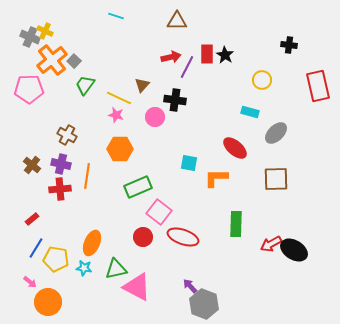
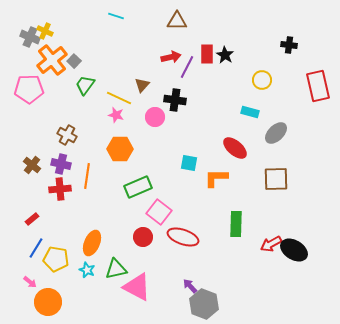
cyan star at (84, 268): moved 3 px right, 2 px down; rotated 14 degrees clockwise
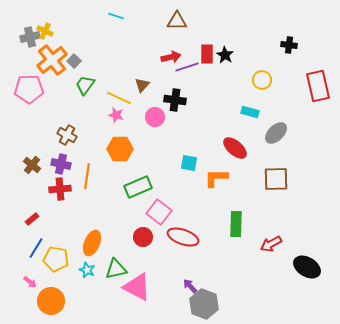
gray cross at (30, 37): rotated 36 degrees counterclockwise
purple line at (187, 67): rotated 45 degrees clockwise
black ellipse at (294, 250): moved 13 px right, 17 px down
orange circle at (48, 302): moved 3 px right, 1 px up
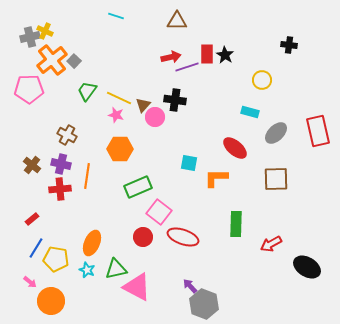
green trapezoid at (85, 85): moved 2 px right, 6 px down
brown triangle at (142, 85): moved 1 px right, 20 px down
red rectangle at (318, 86): moved 45 px down
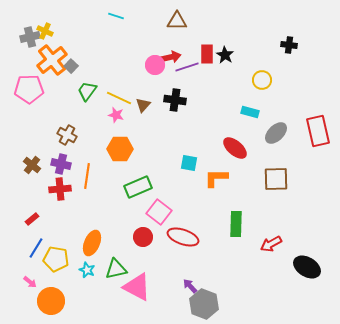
gray square at (74, 61): moved 3 px left, 5 px down
pink circle at (155, 117): moved 52 px up
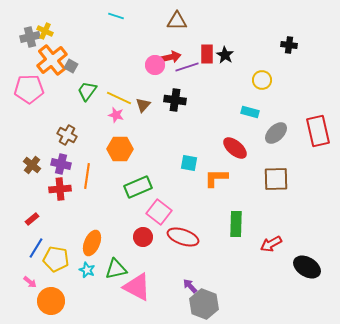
gray square at (71, 66): rotated 16 degrees counterclockwise
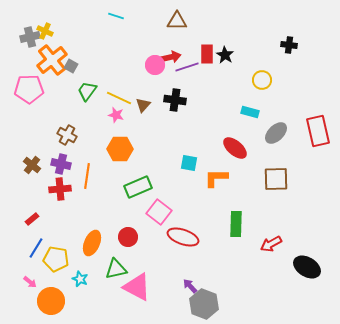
red circle at (143, 237): moved 15 px left
cyan star at (87, 270): moved 7 px left, 9 px down
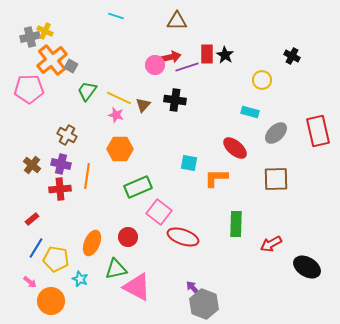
black cross at (289, 45): moved 3 px right, 11 px down; rotated 21 degrees clockwise
purple arrow at (190, 286): moved 3 px right, 2 px down
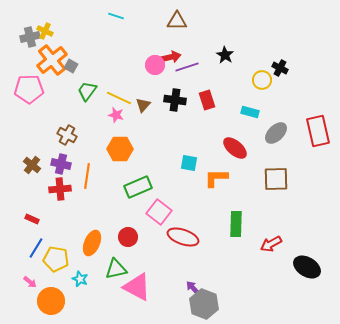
red rectangle at (207, 54): moved 46 px down; rotated 18 degrees counterclockwise
black cross at (292, 56): moved 12 px left, 12 px down
red rectangle at (32, 219): rotated 64 degrees clockwise
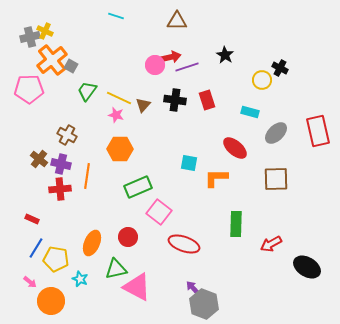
brown cross at (32, 165): moved 7 px right, 6 px up
red ellipse at (183, 237): moved 1 px right, 7 px down
